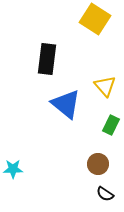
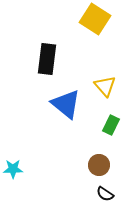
brown circle: moved 1 px right, 1 px down
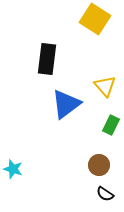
blue triangle: rotated 44 degrees clockwise
cyan star: rotated 18 degrees clockwise
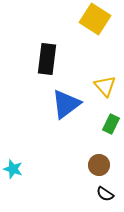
green rectangle: moved 1 px up
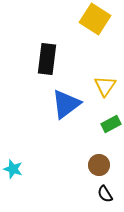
yellow triangle: rotated 15 degrees clockwise
green rectangle: rotated 36 degrees clockwise
black semicircle: rotated 24 degrees clockwise
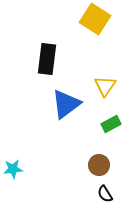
cyan star: rotated 24 degrees counterclockwise
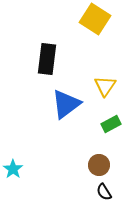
cyan star: rotated 30 degrees counterclockwise
black semicircle: moved 1 px left, 2 px up
